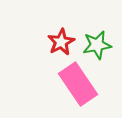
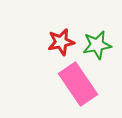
red star: rotated 16 degrees clockwise
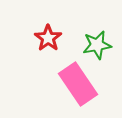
red star: moved 13 px left, 4 px up; rotated 24 degrees counterclockwise
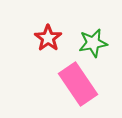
green star: moved 4 px left, 2 px up
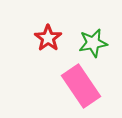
pink rectangle: moved 3 px right, 2 px down
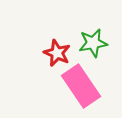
red star: moved 9 px right, 15 px down; rotated 12 degrees counterclockwise
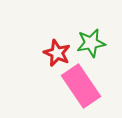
green star: moved 2 px left
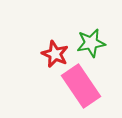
red star: moved 2 px left, 1 px down
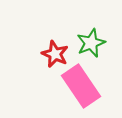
green star: rotated 12 degrees counterclockwise
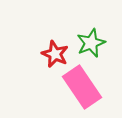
pink rectangle: moved 1 px right, 1 px down
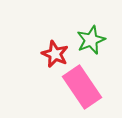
green star: moved 3 px up
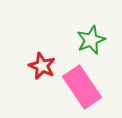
red star: moved 13 px left, 12 px down
